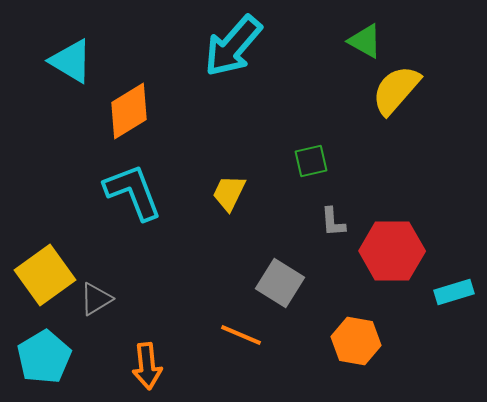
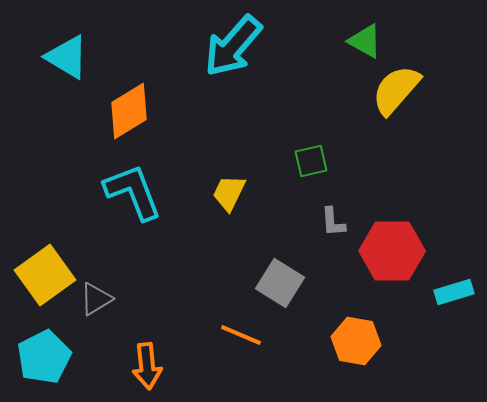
cyan triangle: moved 4 px left, 4 px up
cyan pentagon: rotated 4 degrees clockwise
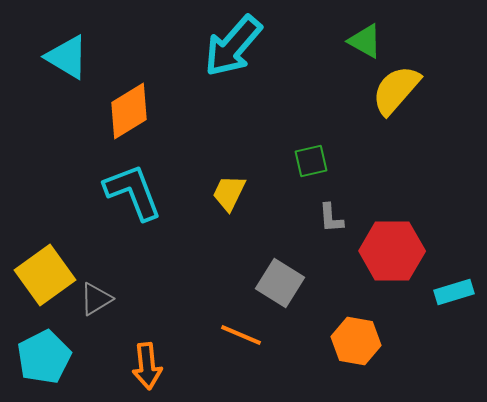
gray L-shape: moved 2 px left, 4 px up
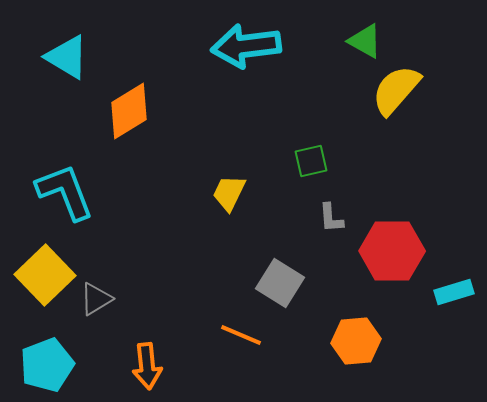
cyan arrow: moved 13 px right; rotated 42 degrees clockwise
cyan L-shape: moved 68 px left
yellow square: rotated 8 degrees counterclockwise
orange hexagon: rotated 15 degrees counterclockwise
cyan pentagon: moved 3 px right, 8 px down; rotated 6 degrees clockwise
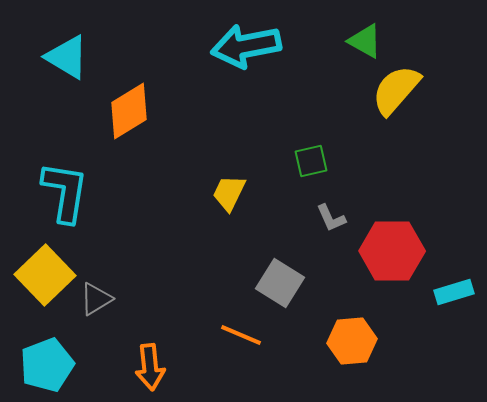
cyan arrow: rotated 4 degrees counterclockwise
cyan L-shape: rotated 30 degrees clockwise
gray L-shape: rotated 20 degrees counterclockwise
orange hexagon: moved 4 px left
orange arrow: moved 3 px right, 1 px down
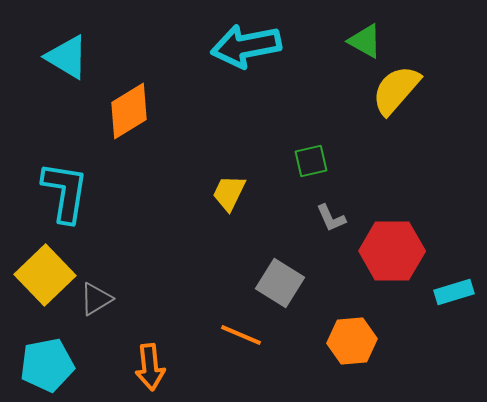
cyan pentagon: rotated 10 degrees clockwise
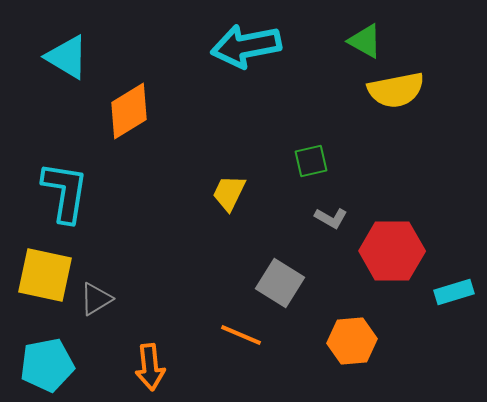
yellow semicircle: rotated 142 degrees counterclockwise
gray L-shape: rotated 36 degrees counterclockwise
yellow square: rotated 34 degrees counterclockwise
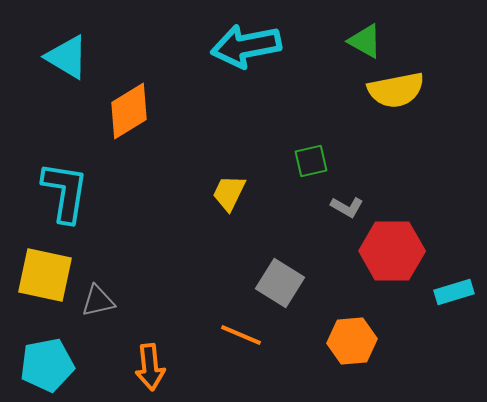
gray L-shape: moved 16 px right, 11 px up
gray triangle: moved 2 px right, 2 px down; rotated 18 degrees clockwise
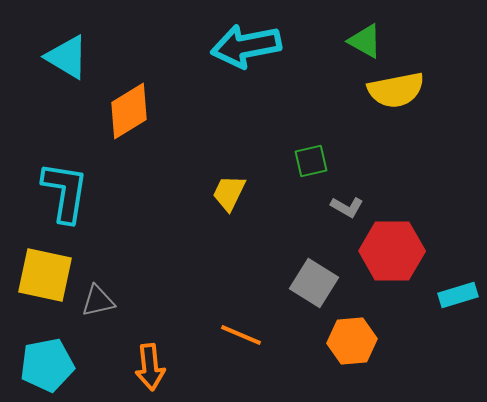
gray square: moved 34 px right
cyan rectangle: moved 4 px right, 3 px down
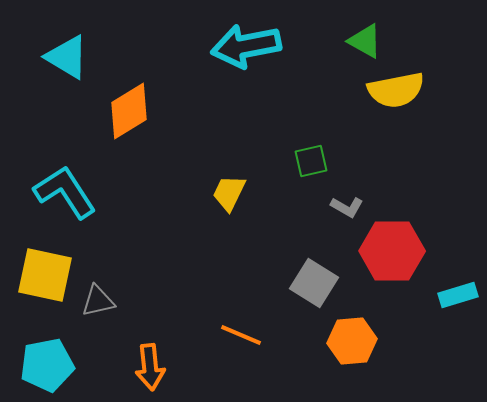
cyan L-shape: rotated 42 degrees counterclockwise
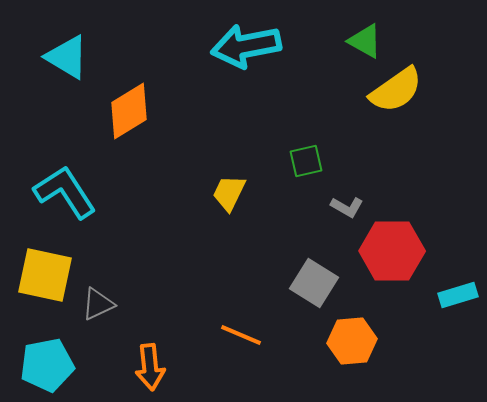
yellow semicircle: rotated 24 degrees counterclockwise
green square: moved 5 px left
gray triangle: moved 3 px down; rotated 12 degrees counterclockwise
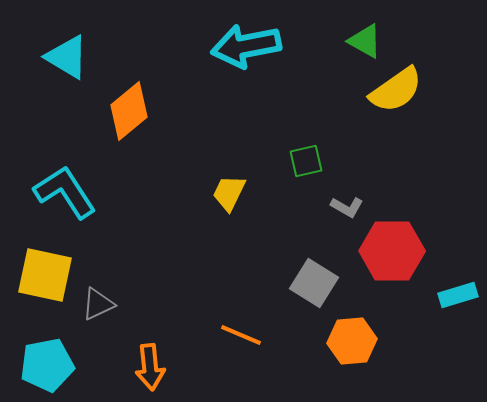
orange diamond: rotated 8 degrees counterclockwise
